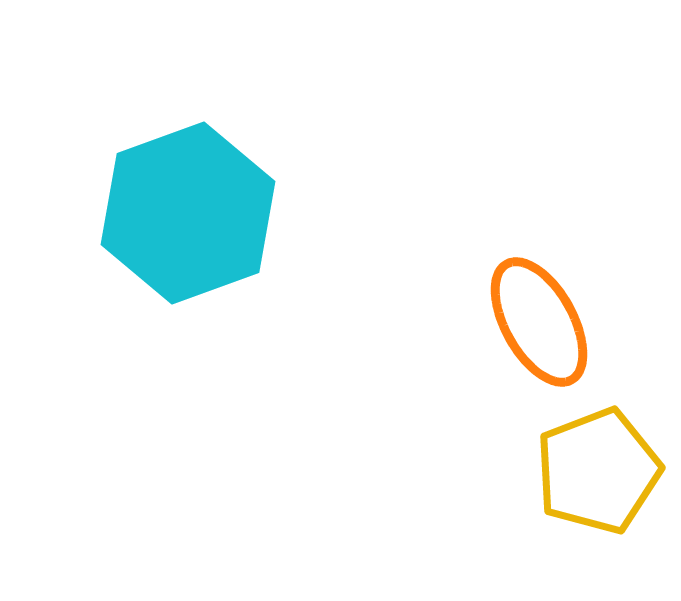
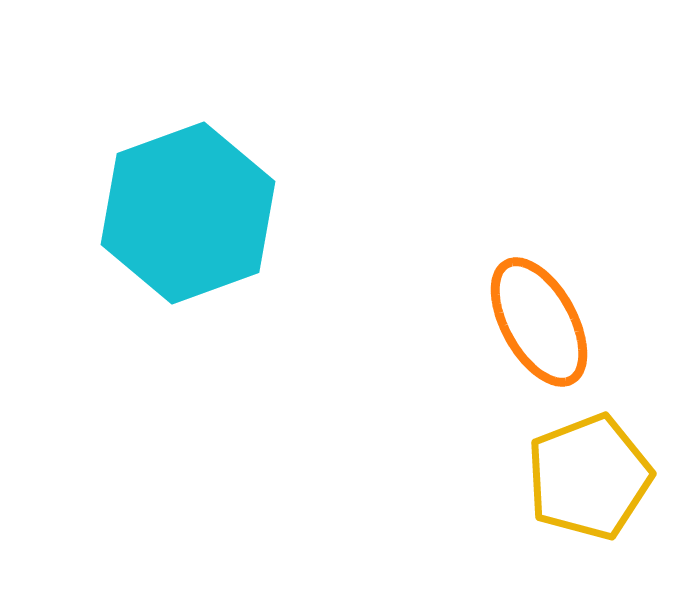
yellow pentagon: moved 9 px left, 6 px down
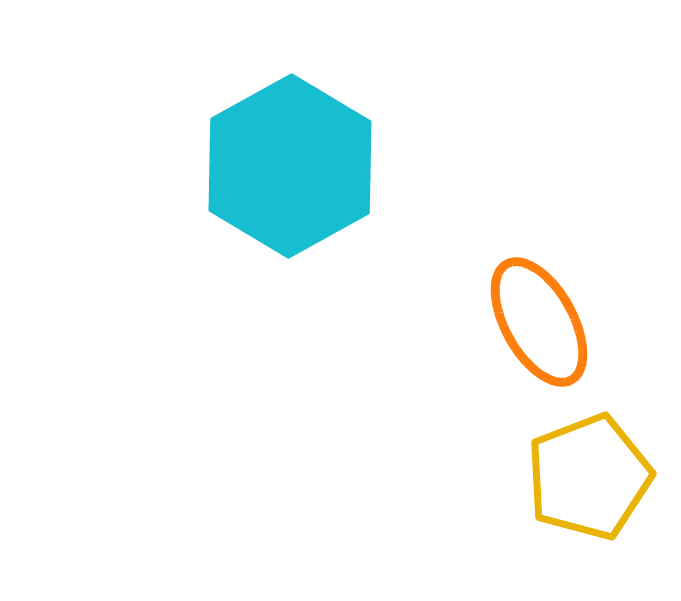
cyan hexagon: moved 102 px right, 47 px up; rotated 9 degrees counterclockwise
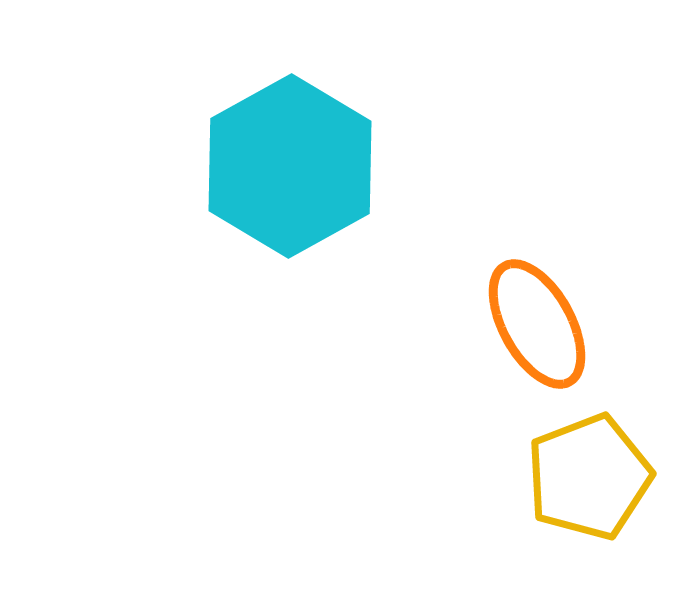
orange ellipse: moved 2 px left, 2 px down
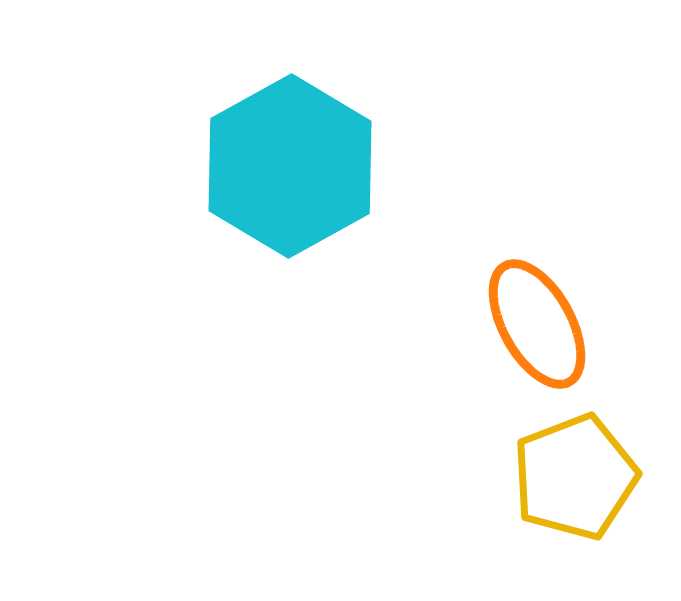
yellow pentagon: moved 14 px left
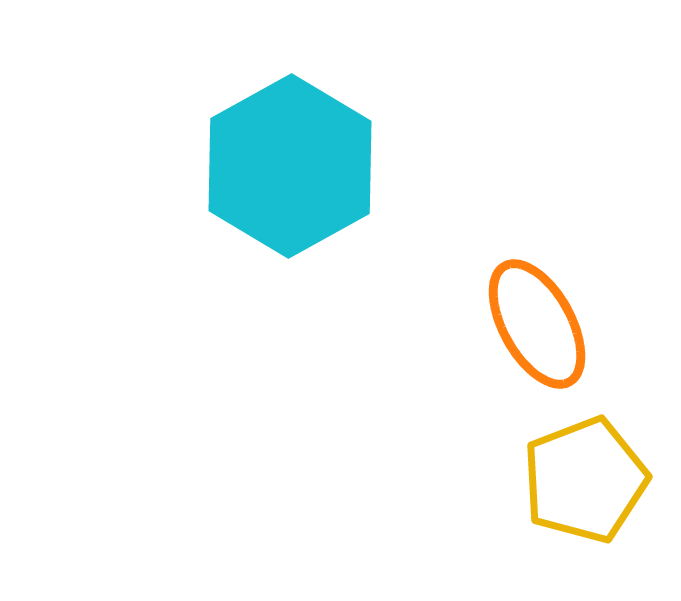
yellow pentagon: moved 10 px right, 3 px down
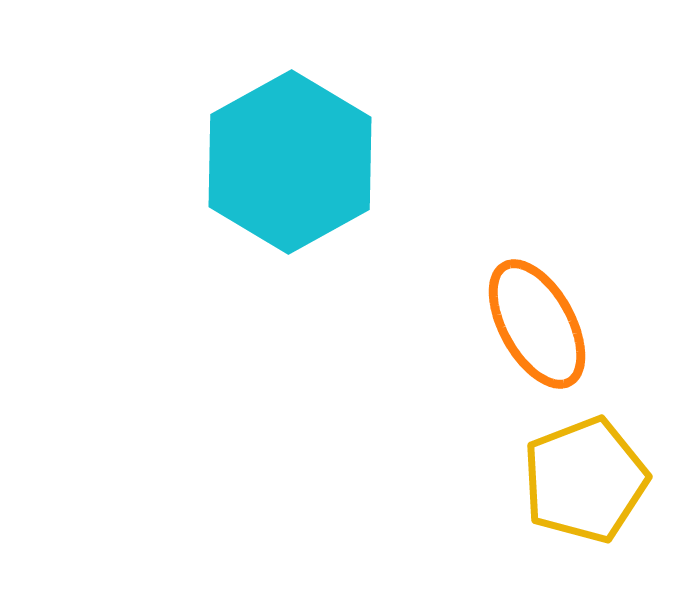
cyan hexagon: moved 4 px up
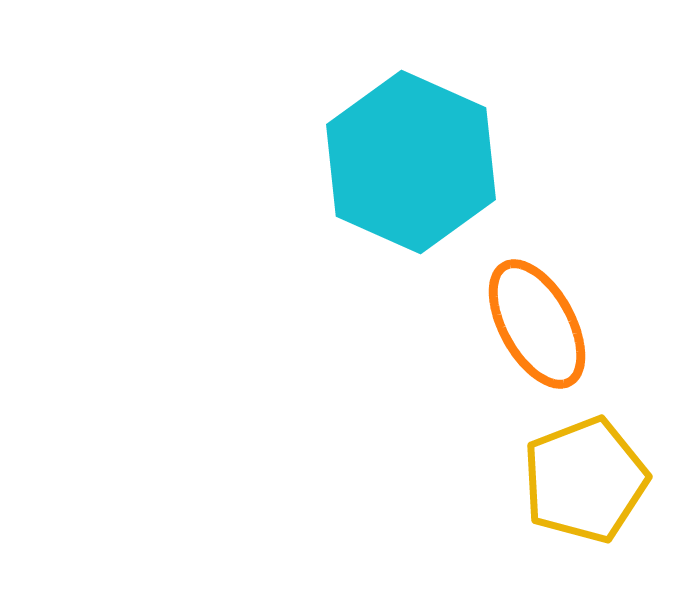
cyan hexagon: moved 121 px right; rotated 7 degrees counterclockwise
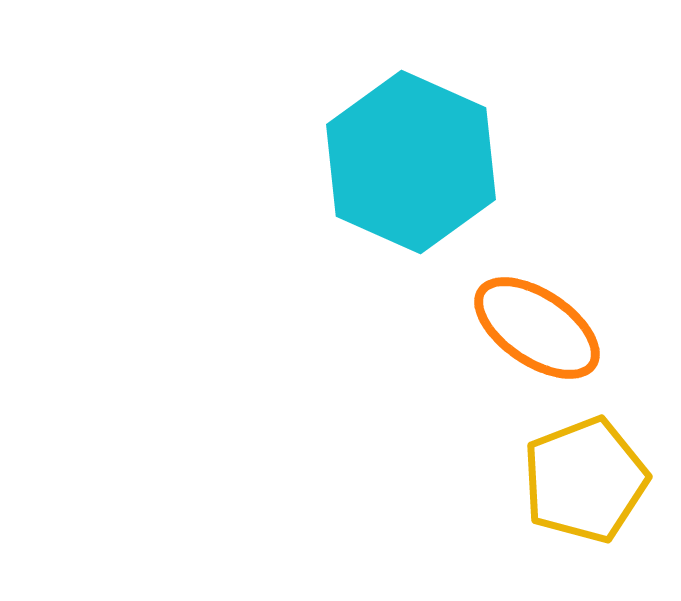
orange ellipse: moved 4 px down; rotated 27 degrees counterclockwise
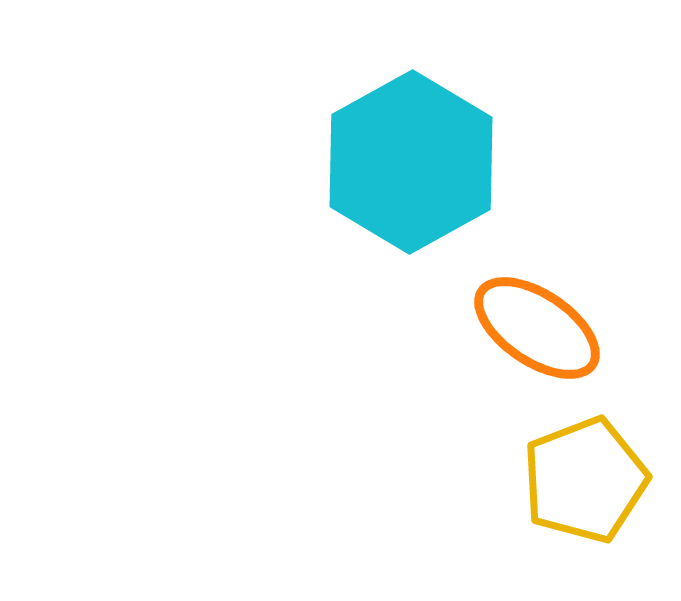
cyan hexagon: rotated 7 degrees clockwise
